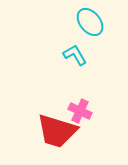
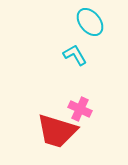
pink cross: moved 2 px up
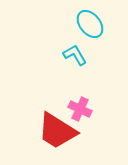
cyan ellipse: moved 2 px down
red trapezoid: rotated 15 degrees clockwise
